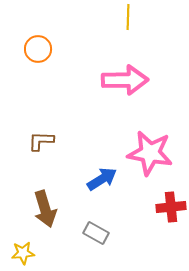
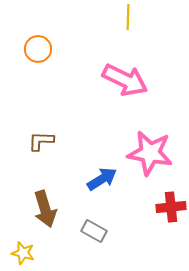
pink arrow: rotated 27 degrees clockwise
gray rectangle: moved 2 px left, 2 px up
yellow star: rotated 20 degrees clockwise
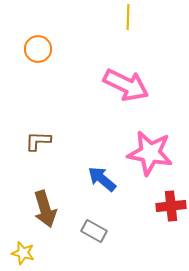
pink arrow: moved 1 px right, 5 px down
brown L-shape: moved 3 px left
blue arrow: rotated 108 degrees counterclockwise
red cross: moved 1 px up
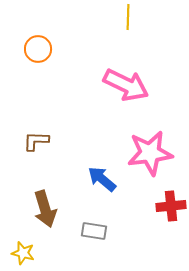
brown L-shape: moved 2 px left
pink star: rotated 18 degrees counterclockwise
gray rectangle: rotated 20 degrees counterclockwise
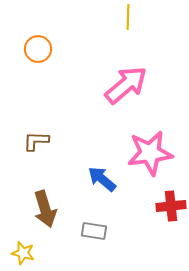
pink arrow: rotated 66 degrees counterclockwise
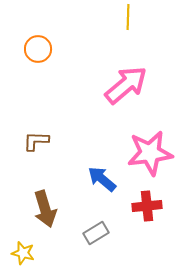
red cross: moved 24 px left
gray rectangle: moved 2 px right, 2 px down; rotated 40 degrees counterclockwise
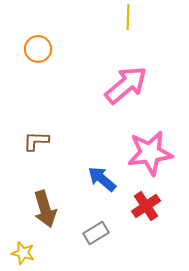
red cross: moved 1 px left; rotated 28 degrees counterclockwise
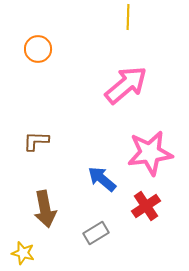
brown arrow: rotated 6 degrees clockwise
